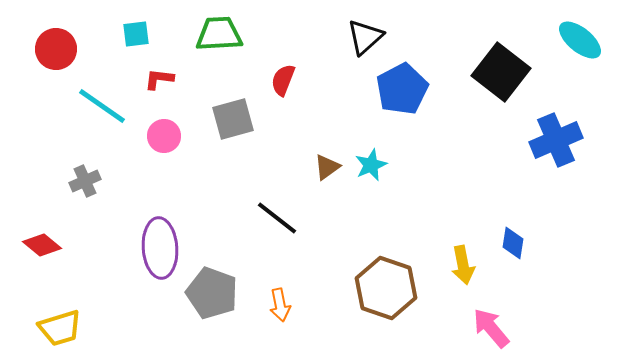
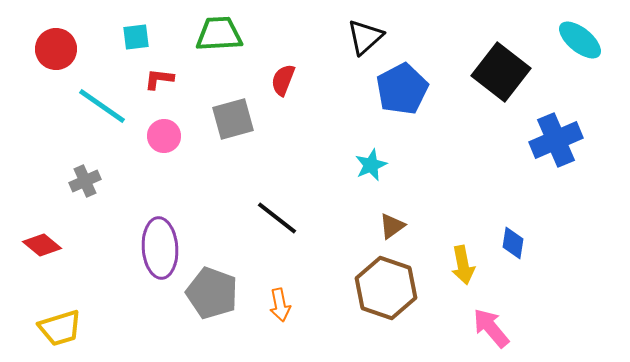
cyan square: moved 3 px down
brown triangle: moved 65 px right, 59 px down
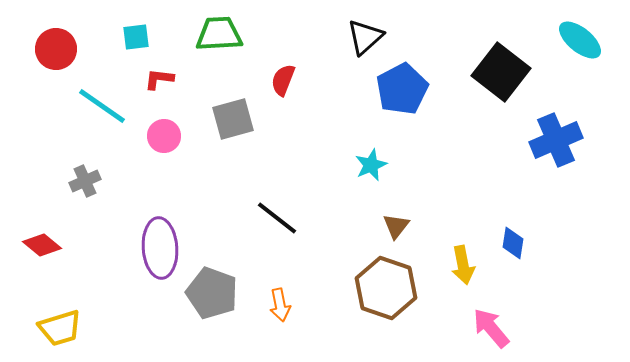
brown triangle: moved 4 px right; rotated 16 degrees counterclockwise
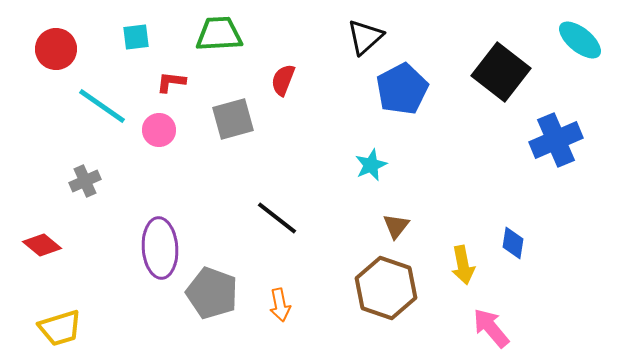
red L-shape: moved 12 px right, 3 px down
pink circle: moved 5 px left, 6 px up
